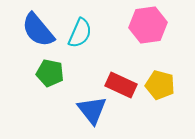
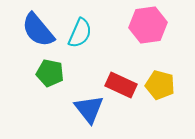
blue triangle: moved 3 px left, 1 px up
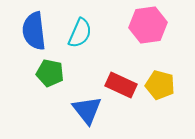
blue semicircle: moved 4 px left, 1 px down; rotated 33 degrees clockwise
blue triangle: moved 2 px left, 1 px down
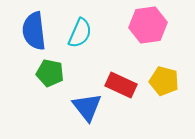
yellow pentagon: moved 4 px right, 4 px up
blue triangle: moved 3 px up
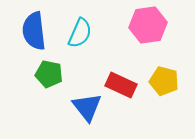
green pentagon: moved 1 px left, 1 px down
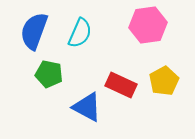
blue semicircle: rotated 27 degrees clockwise
yellow pentagon: rotated 28 degrees clockwise
blue triangle: rotated 24 degrees counterclockwise
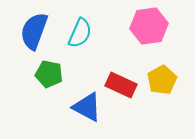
pink hexagon: moved 1 px right, 1 px down
yellow pentagon: moved 2 px left, 1 px up
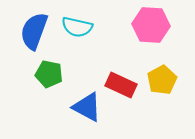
pink hexagon: moved 2 px right, 1 px up; rotated 12 degrees clockwise
cyan semicircle: moved 3 px left, 6 px up; rotated 80 degrees clockwise
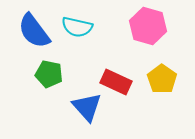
pink hexagon: moved 3 px left, 1 px down; rotated 12 degrees clockwise
blue semicircle: rotated 57 degrees counterclockwise
yellow pentagon: moved 1 px up; rotated 8 degrees counterclockwise
red rectangle: moved 5 px left, 3 px up
blue triangle: rotated 20 degrees clockwise
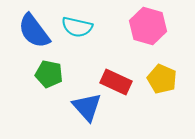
yellow pentagon: rotated 12 degrees counterclockwise
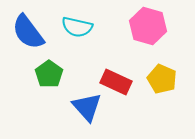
blue semicircle: moved 6 px left, 1 px down
green pentagon: rotated 24 degrees clockwise
